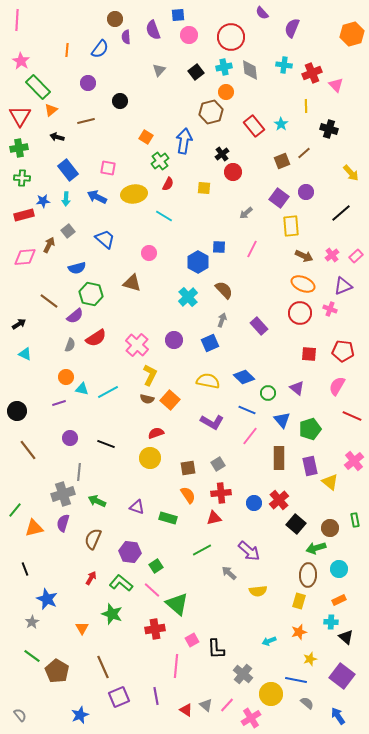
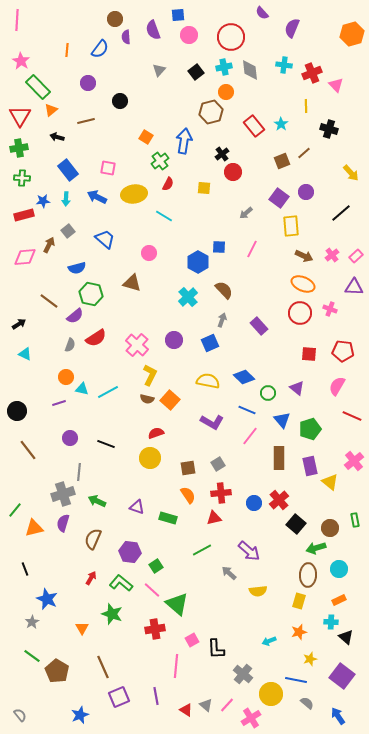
purple triangle at (343, 286): moved 11 px right, 1 px down; rotated 24 degrees clockwise
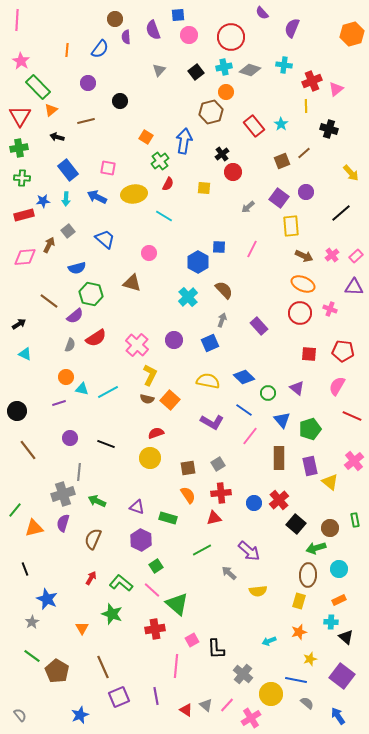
gray diamond at (250, 70): rotated 65 degrees counterclockwise
red cross at (312, 73): moved 8 px down
pink triangle at (336, 85): moved 4 px down; rotated 35 degrees clockwise
gray arrow at (246, 213): moved 2 px right, 6 px up
blue line at (247, 410): moved 3 px left; rotated 12 degrees clockwise
purple hexagon at (130, 552): moved 11 px right, 12 px up; rotated 20 degrees clockwise
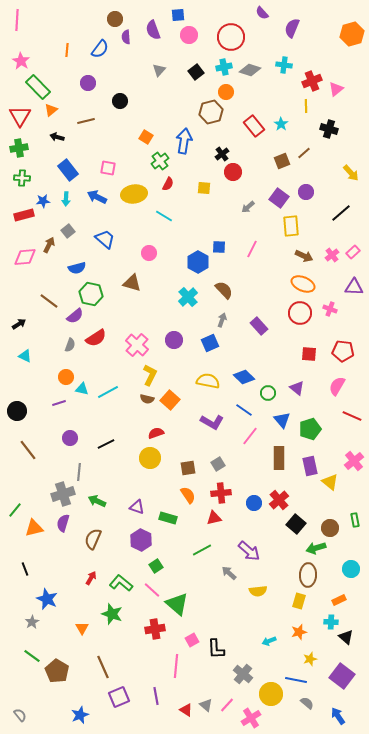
pink rectangle at (356, 256): moved 3 px left, 4 px up
cyan triangle at (25, 354): moved 2 px down
black line at (106, 444): rotated 48 degrees counterclockwise
cyan circle at (339, 569): moved 12 px right
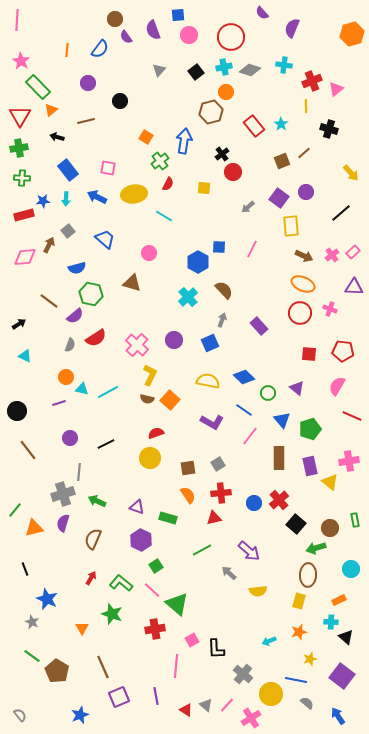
purple semicircle at (126, 37): rotated 32 degrees counterclockwise
pink cross at (354, 461): moved 5 px left; rotated 30 degrees clockwise
gray star at (32, 622): rotated 16 degrees counterclockwise
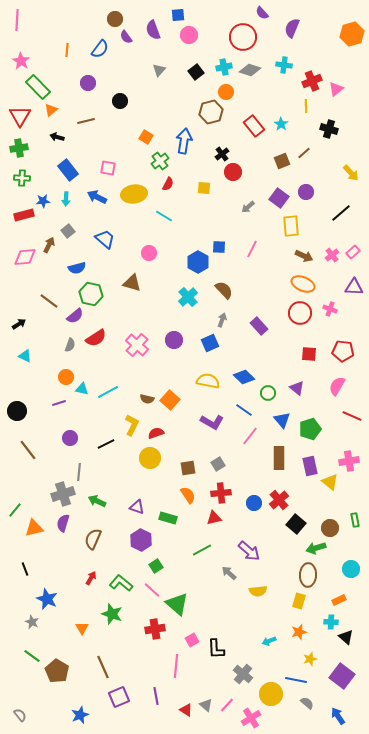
red circle at (231, 37): moved 12 px right
yellow L-shape at (150, 375): moved 18 px left, 50 px down
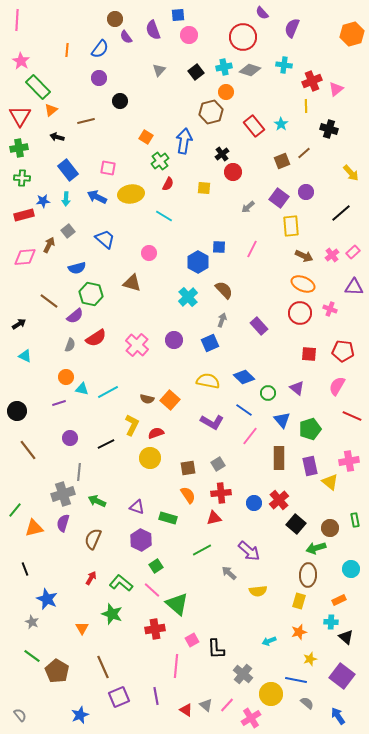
purple circle at (88, 83): moved 11 px right, 5 px up
yellow ellipse at (134, 194): moved 3 px left
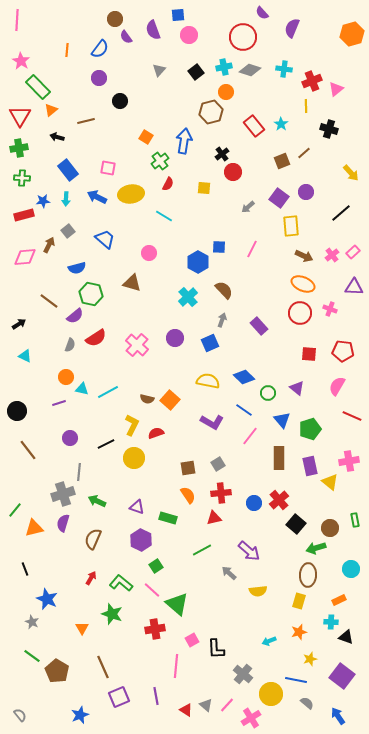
cyan cross at (284, 65): moved 4 px down
purple circle at (174, 340): moved 1 px right, 2 px up
yellow circle at (150, 458): moved 16 px left
black triangle at (346, 637): rotated 21 degrees counterclockwise
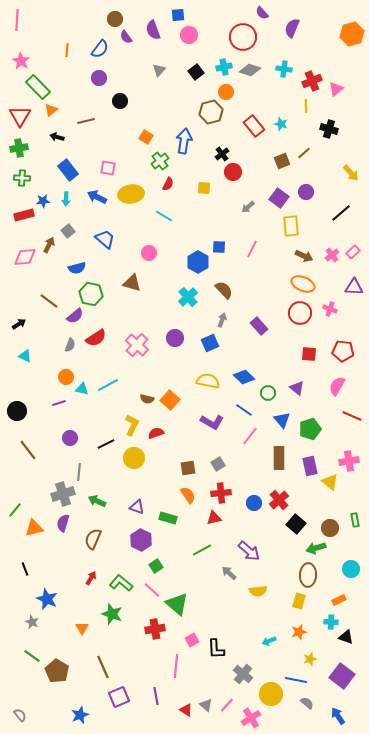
cyan star at (281, 124): rotated 16 degrees counterclockwise
cyan line at (108, 392): moved 7 px up
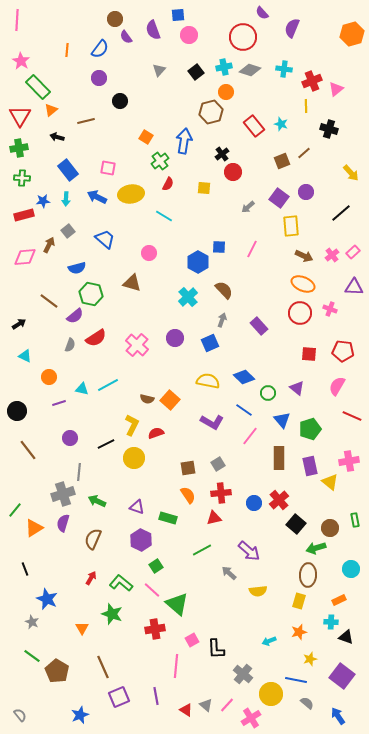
orange circle at (66, 377): moved 17 px left
orange triangle at (34, 528): rotated 18 degrees counterclockwise
